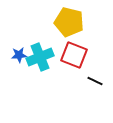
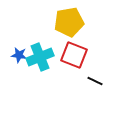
yellow pentagon: rotated 24 degrees counterclockwise
blue star: rotated 14 degrees clockwise
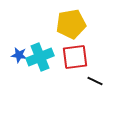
yellow pentagon: moved 2 px right, 2 px down
red square: moved 1 px right, 2 px down; rotated 28 degrees counterclockwise
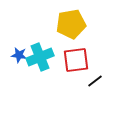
red square: moved 1 px right, 3 px down
black line: rotated 63 degrees counterclockwise
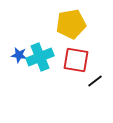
red square: rotated 16 degrees clockwise
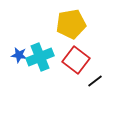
red square: rotated 28 degrees clockwise
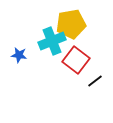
cyan cross: moved 12 px right, 16 px up
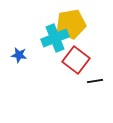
cyan cross: moved 3 px right, 3 px up
black line: rotated 28 degrees clockwise
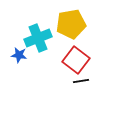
cyan cross: moved 17 px left
black line: moved 14 px left
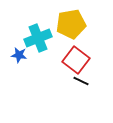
black line: rotated 35 degrees clockwise
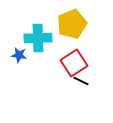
yellow pentagon: moved 1 px right; rotated 12 degrees counterclockwise
cyan cross: rotated 20 degrees clockwise
red square: moved 2 px left, 3 px down; rotated 20 degrees clockwise
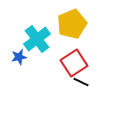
cyan cross: moved 1 px left, 1 px down; rotated 36 degrees counterclockwise
blue star: moved 2 px down; rotated 21 degrees counterclockwise
black line: moved 1 px down
